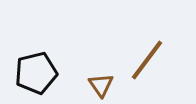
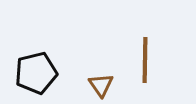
brown line: moved 2 px left; rotated 36 degrees counterclockwise
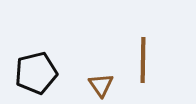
brown line: moved 2 px left
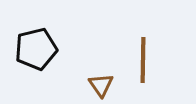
black pentagon: moved 24 px up
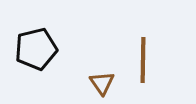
brown triangle: moved 1 px right, 2 px up
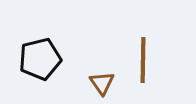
black pentagon: moved 4 px right, 10 px down
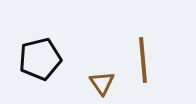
brown line: rotated 6 degrees counterclockwise
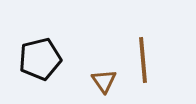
brown triangle: moved 2 px right, 2 px up
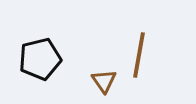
brown line: moved 4 px left, 5 px up; rotated 15 degrees clockwise
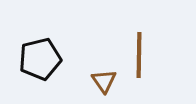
brown line: rotated 9 degrees counterclockwise
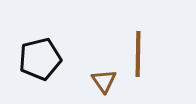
brown line: moved 1 px left, 1 px up
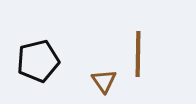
black pentagon: moved 2 px left, 2 px down
